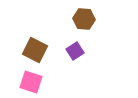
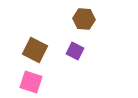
purple square: rotated 30 degrees counterclockwise
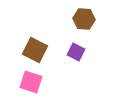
purple square: moved 1 px right, 1 px down
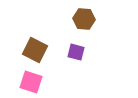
purple square: rotated 12 degrees counterclockwise
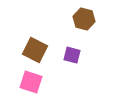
brown hexagon: rotated 10 degrees clockwise
purple square: moved 4 px left, 3 px down
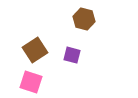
brown square: rotated 30 degrees clockwise
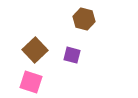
brown square: rotated 10 degrees counterclockwise
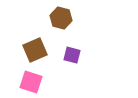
brown hexagon: moved 23 px left, 1 px up
brown square: rotated 20 degrees clockwise
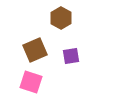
brown hexagon: rotated 15 degrees clockwise
purple square: moved 1 px left, 1 px down; rotated 24 degrees counterclockwise
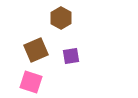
brown square: moved 1 px right
